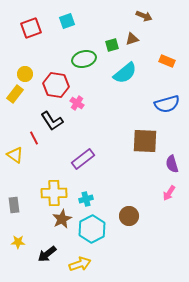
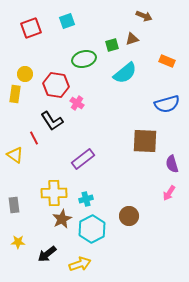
yellow rectangle: rotated 30 degrees counterclockwise
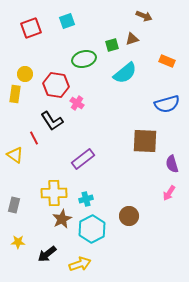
gray rectangle: rotated 21 degrees clockwise
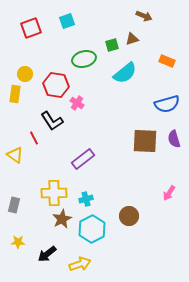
purple semicircle: moved 2 px right, 25 px up
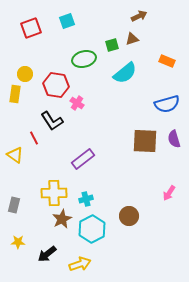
brown arrow: moved 5 px left; rotated 49 degrees counterclockwise
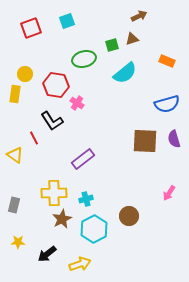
cyan hexagon: moved 2 px right
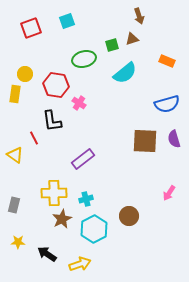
brown arrow: rotated 98 degrees clockwise
pink cross: moved 2 px right
black L-shape: rotated 25 degrees clockwise
black arrow: rotated 72 degrees clockwise
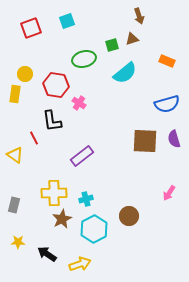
purple rectangle: moved 1 px left, 3 px up
